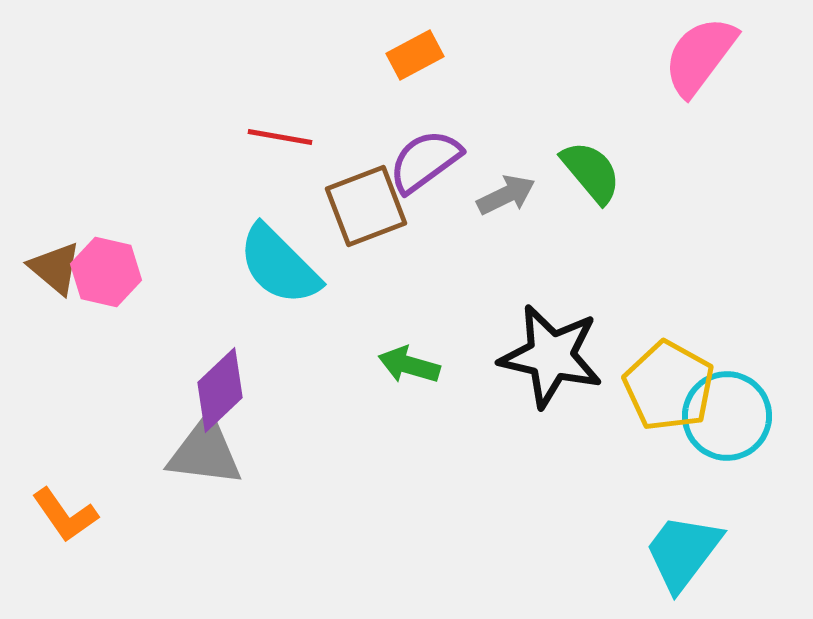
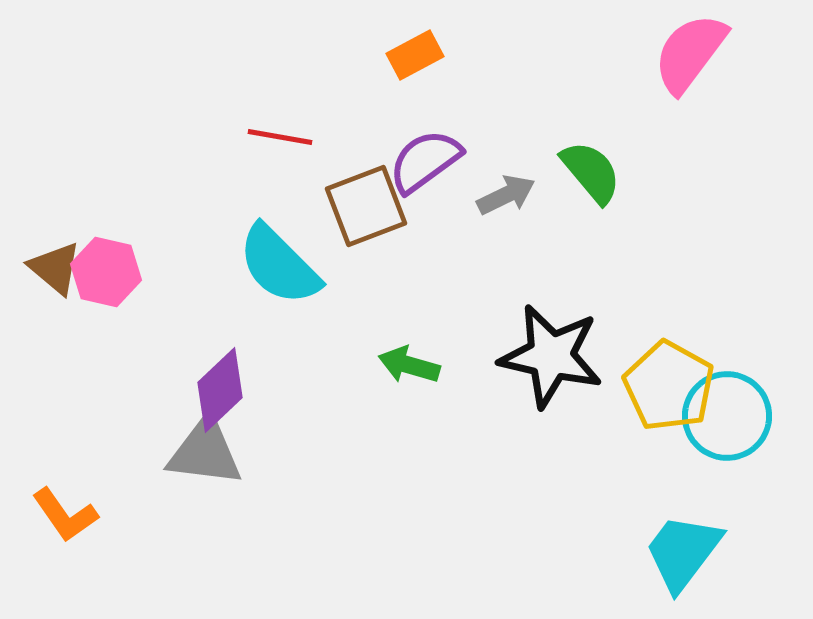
pink semicircle: moved 10 px left, 3 px up
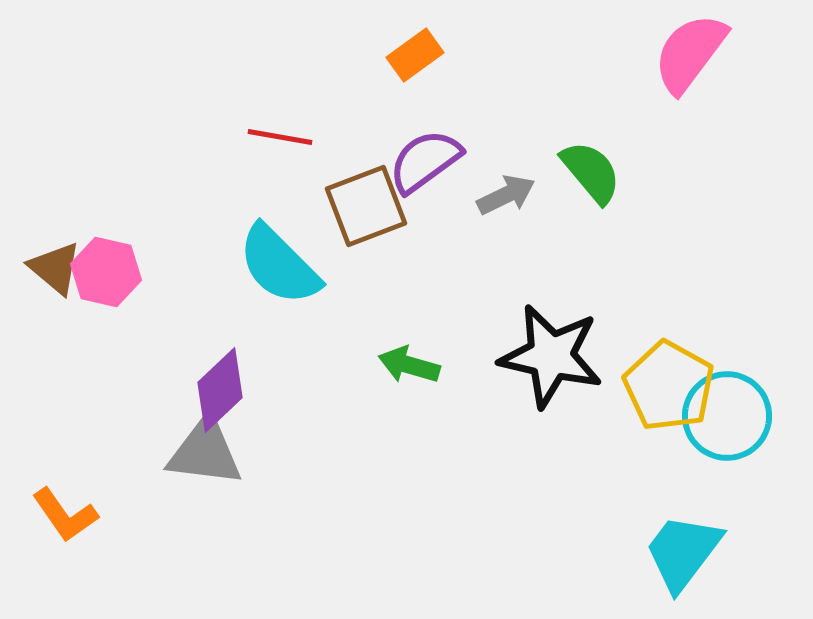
orange rectangle: rotated 8 degrees counterclockwise
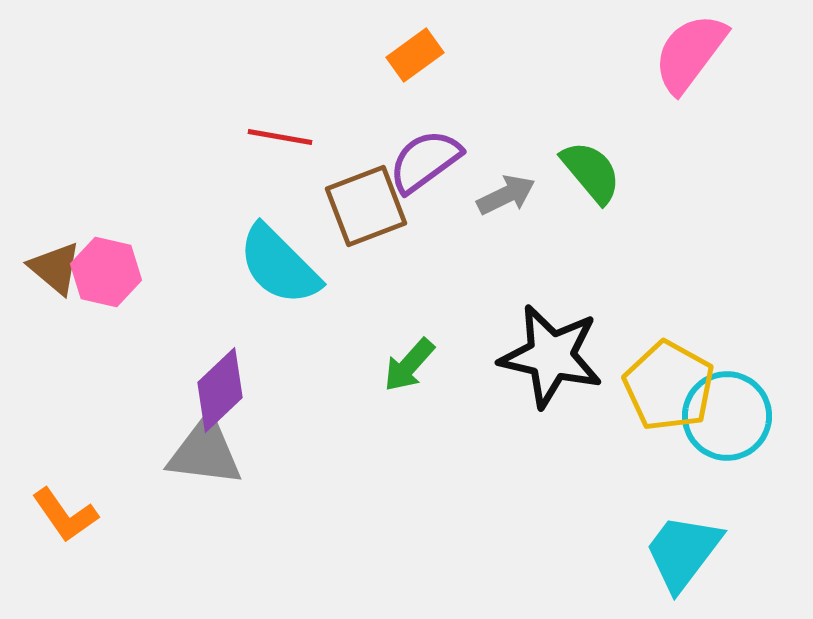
green arrow: rotated 64 degrees counterclockwise
